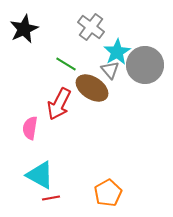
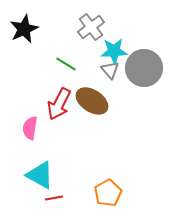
gray cross: rotated 16 degrees clockwise
cyan star: moved 3 px left, 1 px up; rotated 28 degrees clockwise
gray circle: moved 1 px left, 3 px down
brown ellipse: moved 13 px down
red line: moved 3 px right
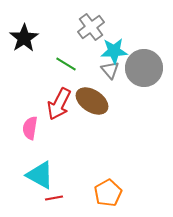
black star: moved 9 px down; rotated 8 degrees counterclockwise
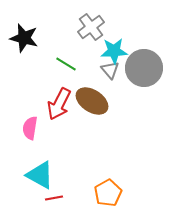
black star: rotated 24 degrees counterclockwise
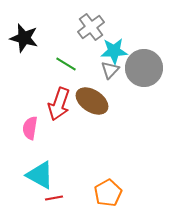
gray triangle: rotated 24 degrees clockwise
red arrow: rotated 8 degrees counterclockwise
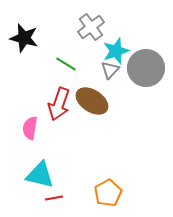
cyan star: moved 2 px right; rotated 16 degrees counterclockwise
gray circle: moved 2 px right
cyan triangle: rotated 16 degrees counterclockwise
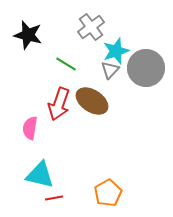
black star: moved 4 px right, 3 px up
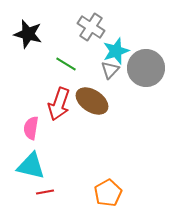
gray cross: rotated 20 degrees counterclockwise
black star: moved 1 px up
pink semicircle: moved 1 px right
cyan triangle: moved 9 px left, 9 px up
red line: moved 9 px left, 6 px up
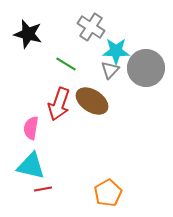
cyan star: rotated 20 degrees clockwise
red line: moved 2 px left, 3 px up
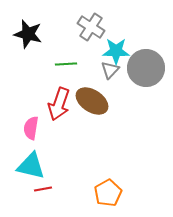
green line: rotated 35 degrees counterclockwise
